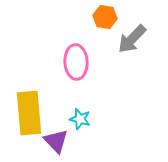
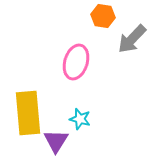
orange hexagon: moved 2 px left, 1 px up
pink ellipse: rotated 20 degrees clockwise
yellow rectangle: moved 1 px left
purple triangle: rotated 16 degrees clockwise
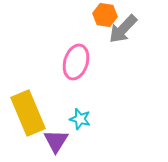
orange hexagon: moved 2 px right, 1 px up
gray arrow: moved 9 px left, 10 px up
yellow rectangle: rotated 18 degrees counterclockwise
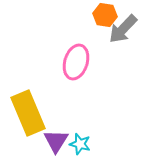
cyan star: moved 25 px down
